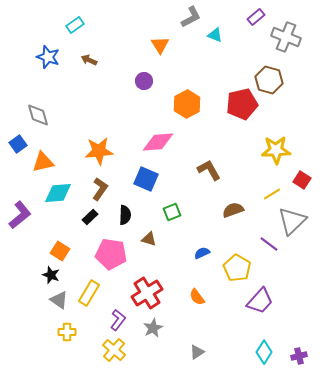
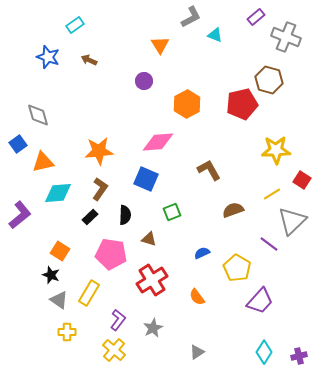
red cross at (147, 293): moved 5 px right, 13 px up
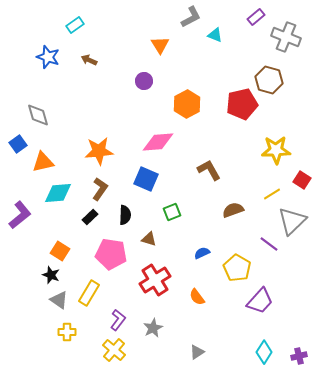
red cross at (152, 280): moved 3 px right
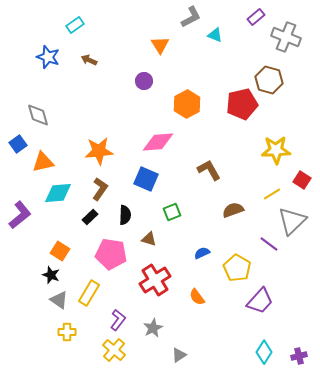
gray triangle at (197, 352): moved 18 px left, 3 px down
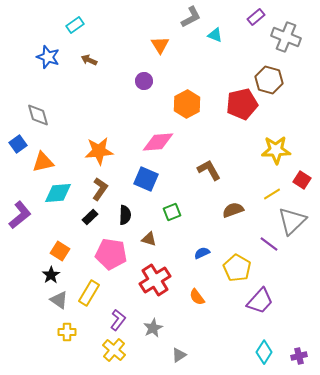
black star at (51, 275): rotated 18 degrees clockwise
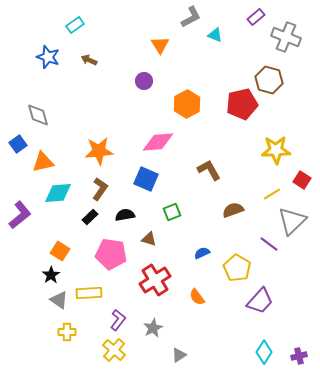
black semicircle at (125, 215): rotated 102 degrees counterclockwise
yellow rectangle at (89, 293): rotated 55 degrees clockwise
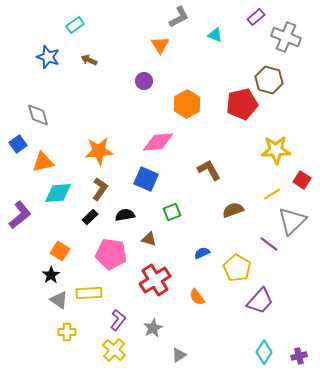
gray L-shape at (191, 17): moved 12 px left
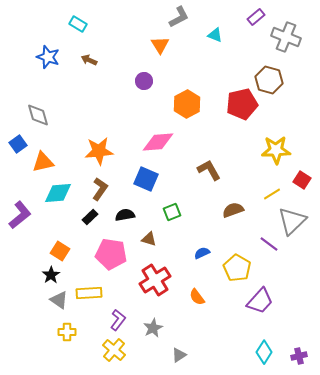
cyan rectangle at (75, 25): moved 3 px right, 1 px up; rotated 66 degrees clockwise
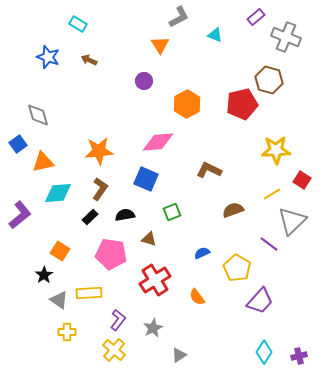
brown L-shape at (209, 170): rotated 35 degrees counterclockwise
black star at (51, 275): moved 7 px left
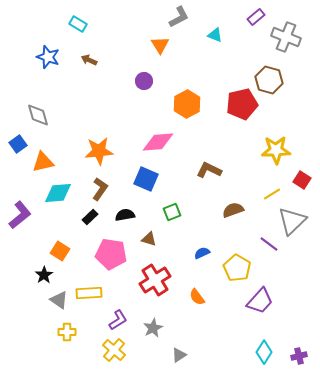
purple L-shape at (118, 320): rotated 20 degrees clockwise
